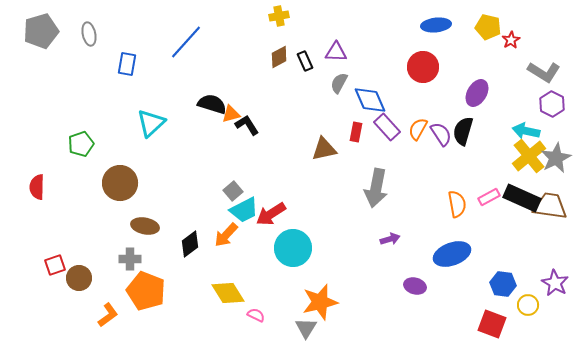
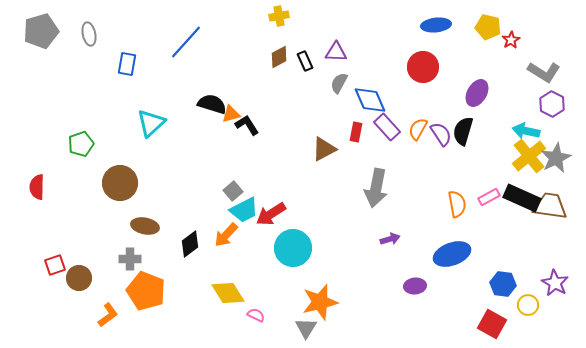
brown triangle at (324, 149): rotated 16 degrees counterclockwise
purple ellipse at (415, 286): rotated 20 degrees counterclockwise
red square at (492, 324): rotated 8 degrees clockwise
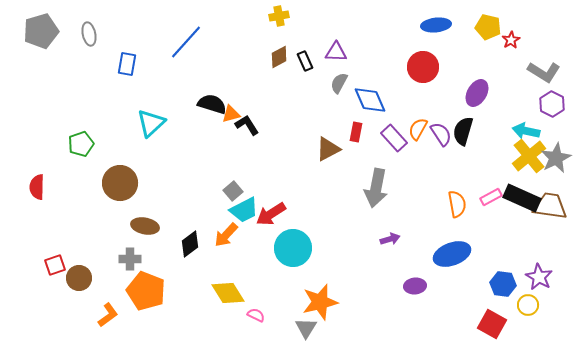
purple rectangle at (387, 127): moved 7 px right, 11 px down
brown triangle at (324, 149): moved 4 px right
pink rectangle at (489, 197): moved 2 px right
purple star at (555, 283): moved 16 px left, 6 px up
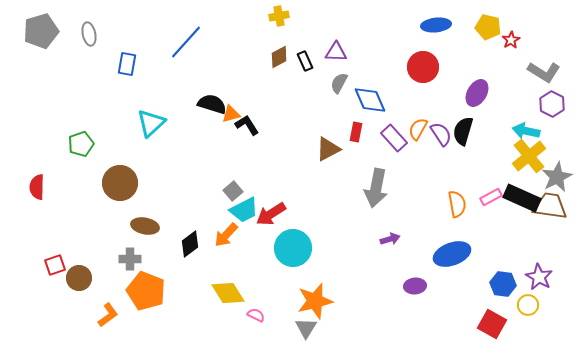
gray star at (556, 158): moved 1 px right, 19 px down
orange star at (320, 302): moved 5 px left, 1 px up
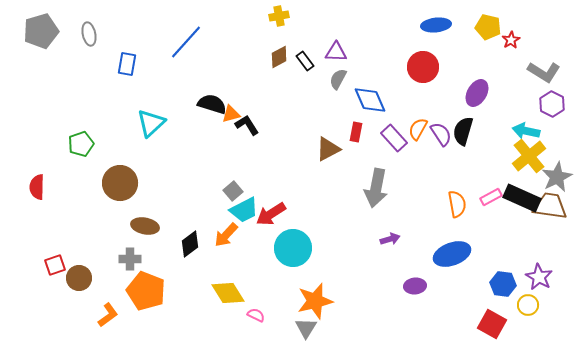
black rectangle at (305, 61): rotated 12 degrees counterclockwise
gray semicircle at (339, 83): moved 1 px left, 4 px up
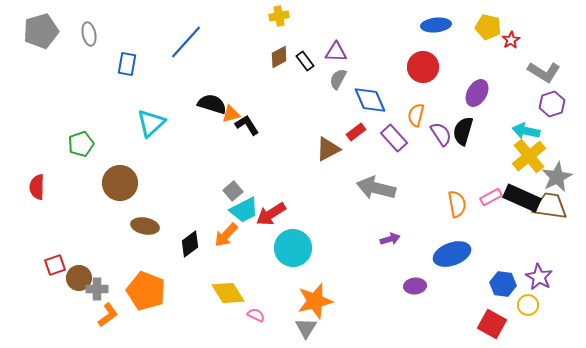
purple hexagon at (552, 104): rotated 15 degrees clockwise
orange semicircle at (418, 129): moved 2 px left, 14 px up; rotated 15 degrees counterclockwise
red rectangle at (356, 132): rotated 42 degrees clockwise
gray arrow at (376, 188): rotated 93 degrees clockwise
gray cross at (130, 259): moved 33 px left, 30 px down
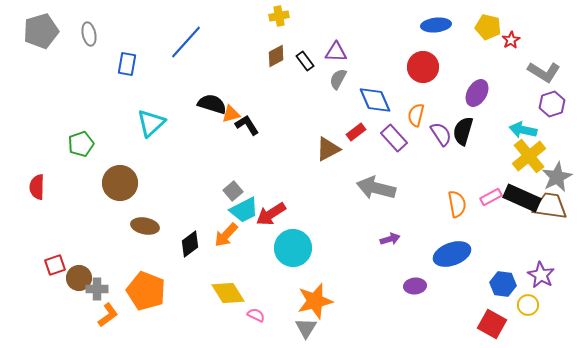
brown diamond at (279, 57): moved 3 px left, 1 px up
blue diamond at (370, 100): moved 5 px right
cyan arrow at (526, 131): moved 3 px left, 1 px up
purple star at (539, 277): moved 2 px right, 2 px up
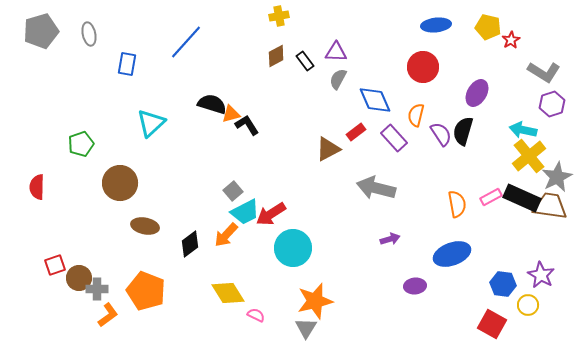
cyan trapezoid at (244, 210): moved 1 px right, 2 px down
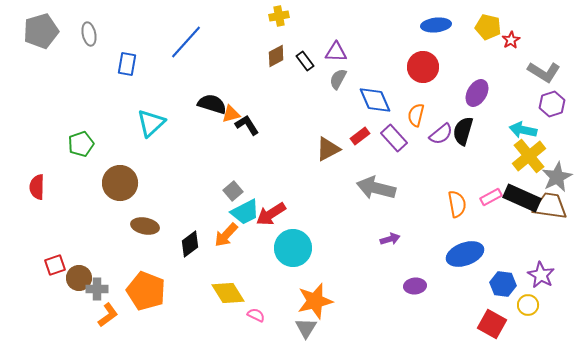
red rectangle at (356, 132): moved 4 px right, 4 px down
purple semicircle at (441, 134): rotated 85 degrees clockwise
blue ellipse at (452, 254): moved 13 px right
